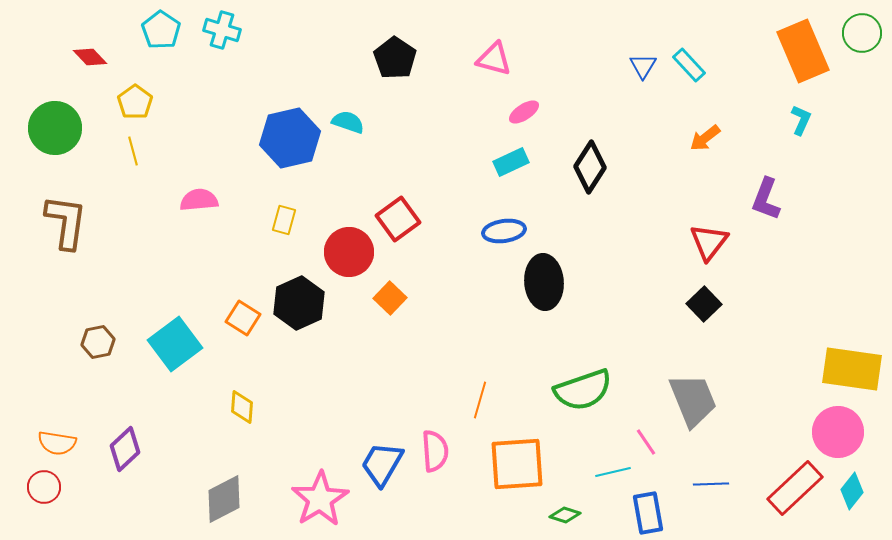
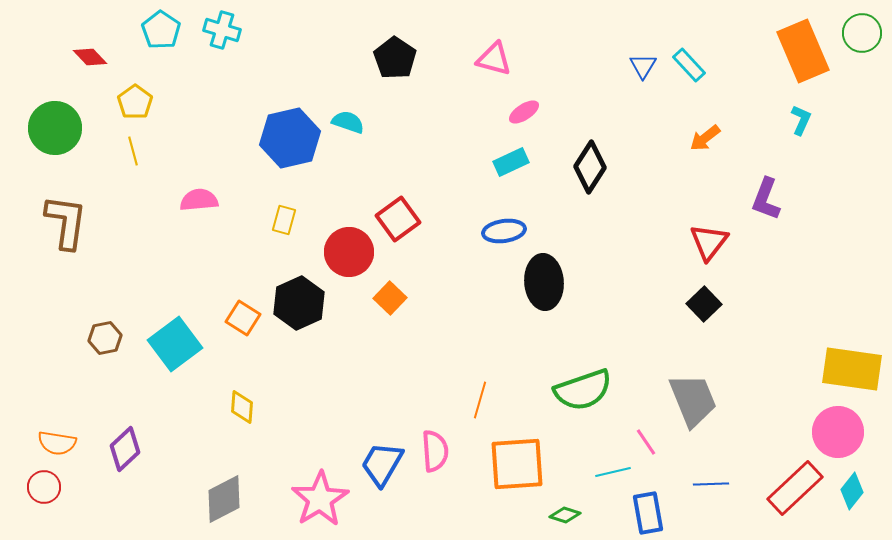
brown hexagon at (98, 342): moved 7 px right, 4 px up
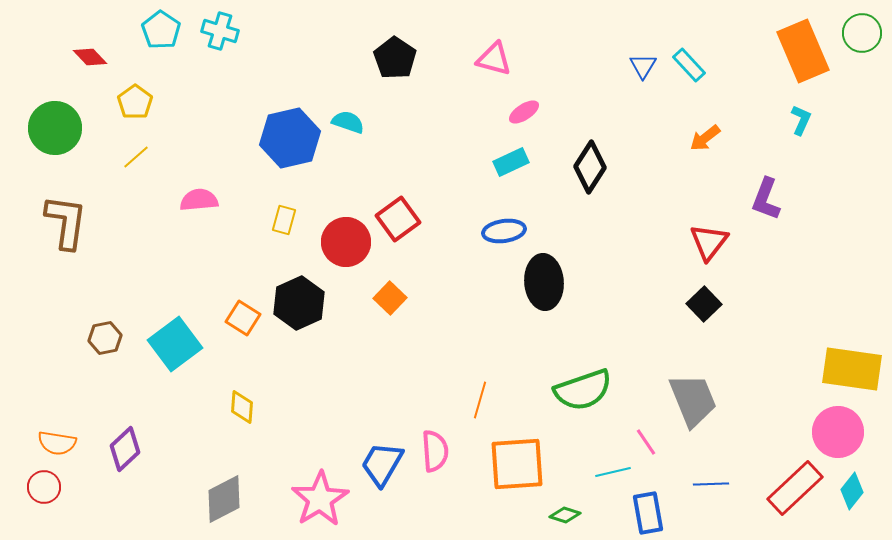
cyan cross at (222, 30): moved 2 px left, 1 px down
yellow line at (133, 151): moved 3 px right, 6 px down; rotated 64 degrees clockwise
red circle at (349, 252): moved 3 px left, 10 px up
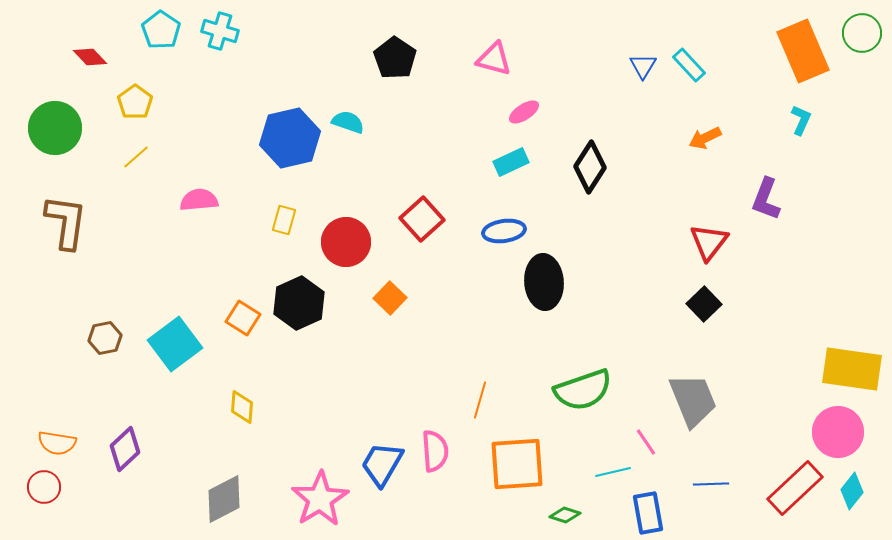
orange arrow at (705, 138): rotated 12 degrees clockwise
red square at (398, 219): moved 24 px right; rotated 6 degrees counterclockwise
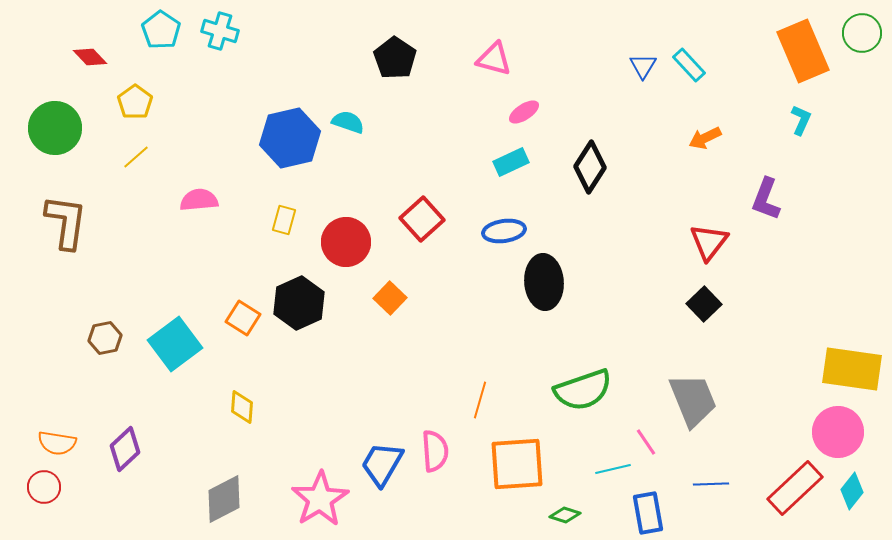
cyan line at (613, 472): moved 3 px up
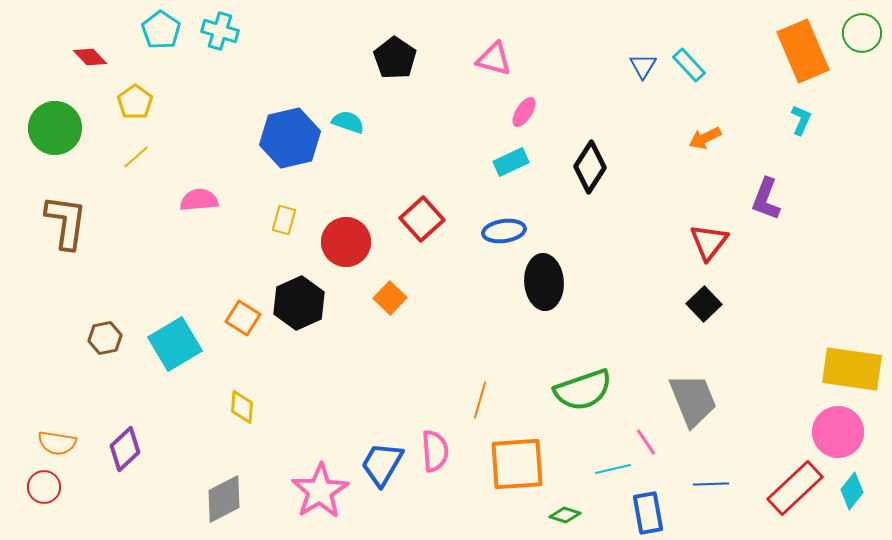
pink ellipse at (524, 112): rotated 24 degrees counterclockwise
cyan square at (175, 344): rotated 6 degrees clockwise
pink star at (320, 499): moved 8 px up
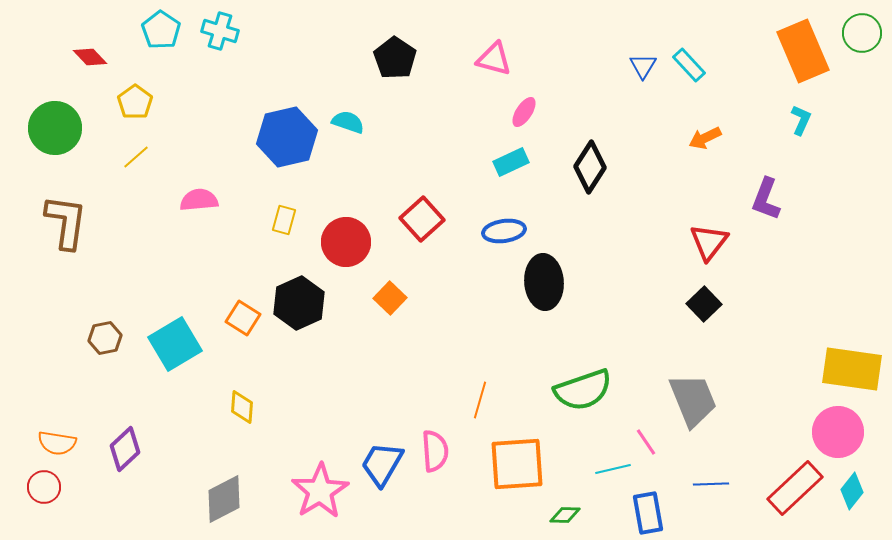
blue hexagon at (290, 138): moved 3 px left, 1 px up
green diamond at (565, 515): rotated 16 degrees counterclockwise
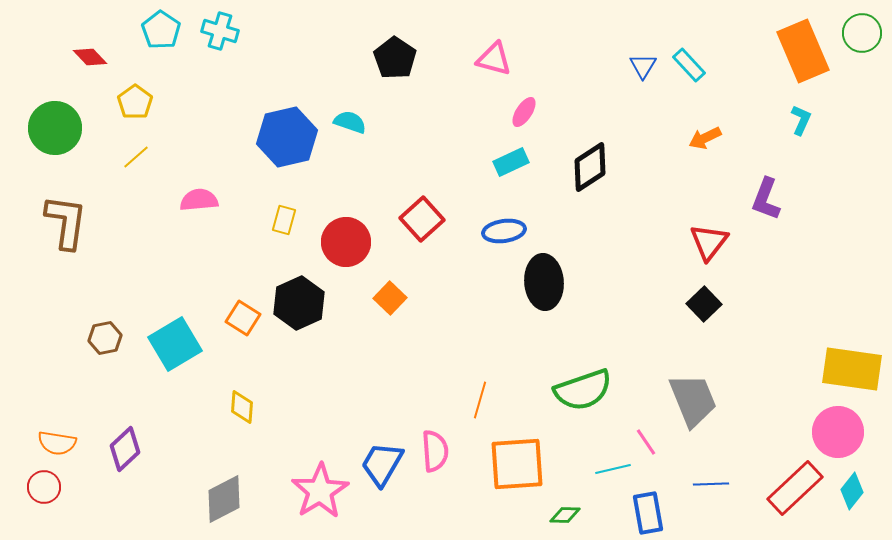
cyan semicircle at (348, 122): moved 2 px right
black diamond at (590, 167): rotated 24 degrees clockwise
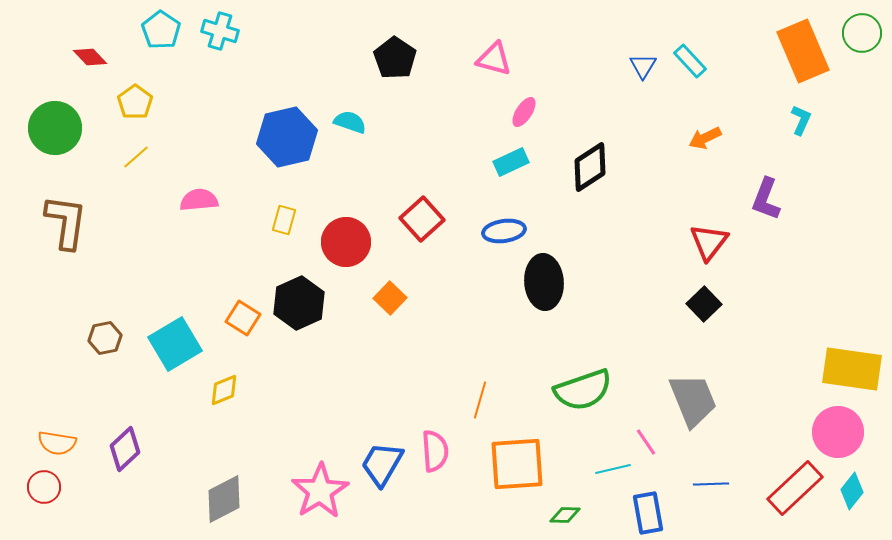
cyan rectangle at (689, 65): moved 1 px right, 4 px up
yellow diamond at (242, 407): moved 18 px left, 17 px up; rotated 64 degrees clockwise
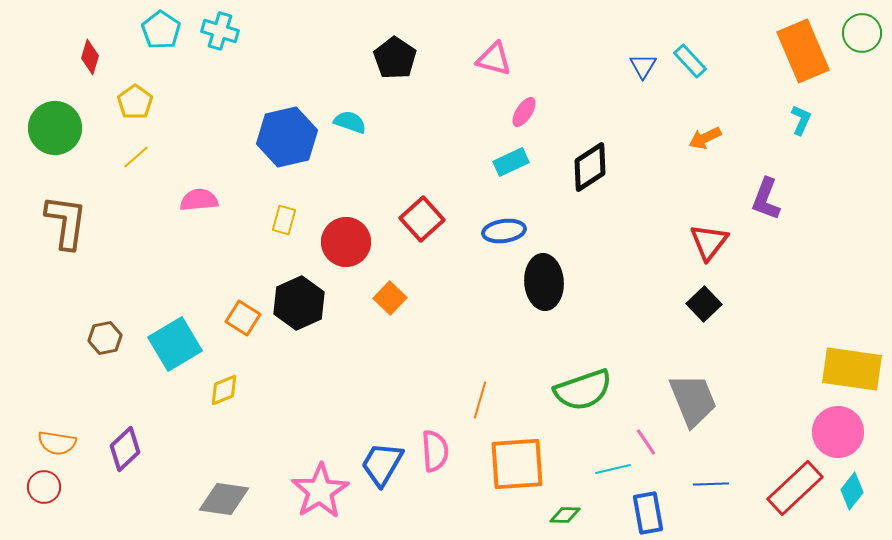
red diamond at (90, 57): rotated 60 degrees clockwise
gray diamond at (224, 499): rotated 36 degrees clockwise
